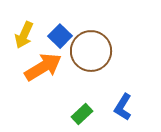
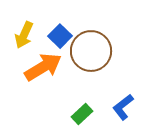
blue L-shape: rotated 20 degrees clockwise
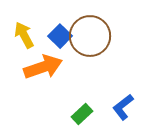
yellow arrow: rotated 128 degrees clockwise
brown circle: moved 1 px left, 15 px up
orange arrow: rotated 12 degrees clockwise
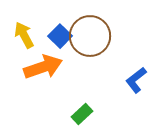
blue L-shape: moved 13 px right, 27 px up
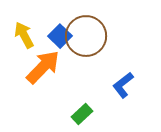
brown circle: moved 4 px left
orange arrow: rotated 27 degrees counterclockwise
blue L-shape: moved 13 px left, 5 px down
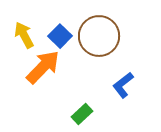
brown circle: moved 13 px right
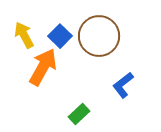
orange arrow: rotated 15 degrees counterclockwise
green rectangle: moved 3 px left
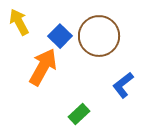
yellow arrow: moved 5 px left, 13 px up
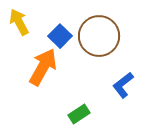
green rectangle: rotated 10 degrees clockwise
